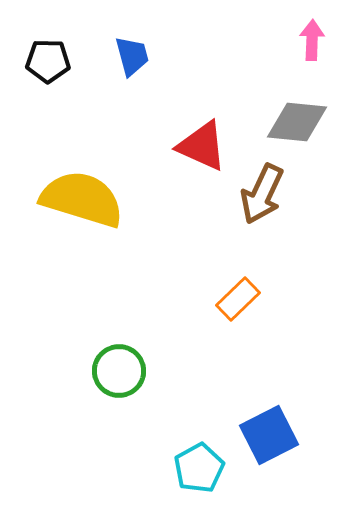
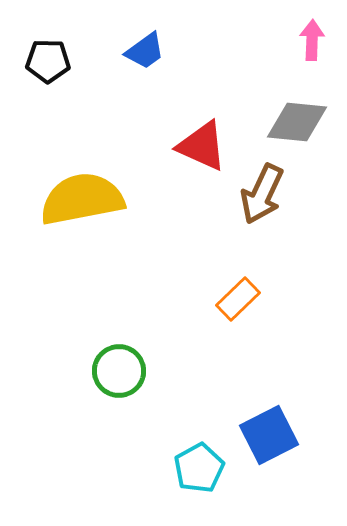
blue trapezoid: moved 13 px right, 5 px up; rotated 69 degrees clockwise
yellow semicircle: rotated 28 degrees counterclockwise
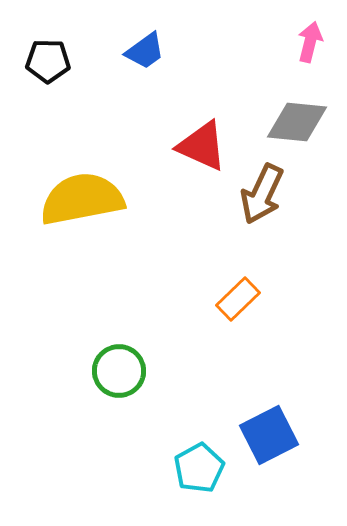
pink arrow: moved 2 px left, 2 px down; rotated 12 degrees clockwise
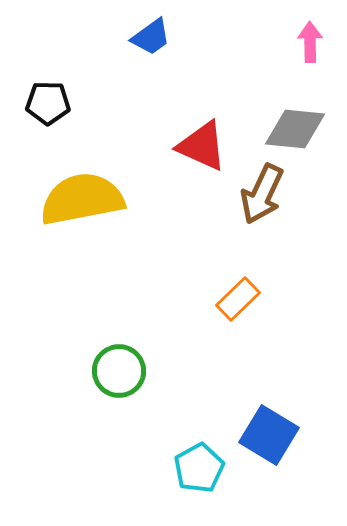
pink arrow: rotated 15 degrees counterclockwise
blue trapezoid: moved 6 px right, 14 px up
black pentagon: moved 42 px down
gray diamond: moved 2 px left, 7 px down
blue square: rotated 32 degrees counterclockwise
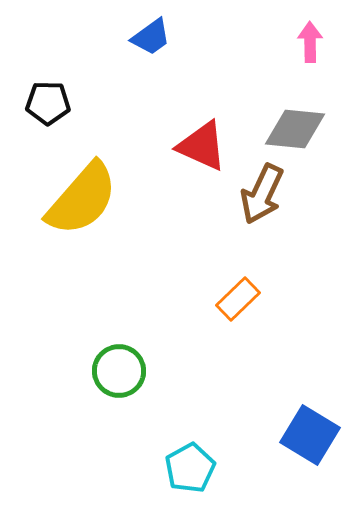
yellow semicircle: rotated 142 degrees clockwise
blue square: moved 41 px right
cyan pentagon: moved 9 px left
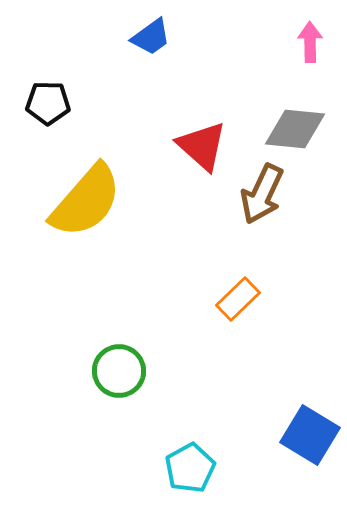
red triangle: rotated 18 degrees clockwise
yellow semicircle: moved 4 px right, 2 px down
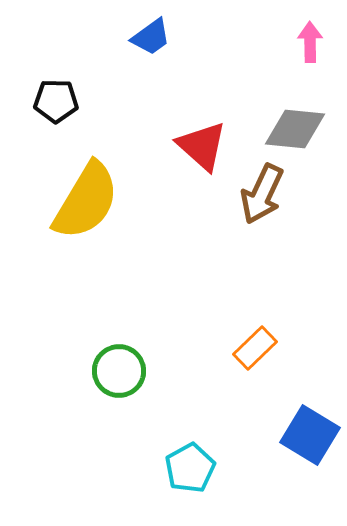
black pentagon: moved 8 px right, 2 px up
yellow semicircle: rotated 10 degrees counterclockwise
orange rectangle: moved 17 px right, 49 px down
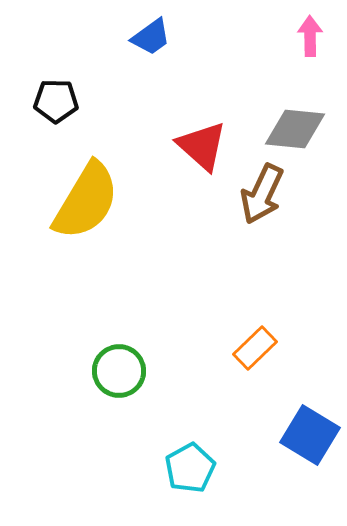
pink arrow: moved 6 px up
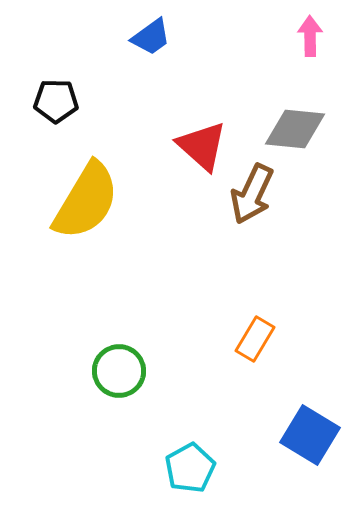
brown arrow: moved 10 px left
orange rectangle: moved 9 px up; rotated 15 degrees counterclockwise
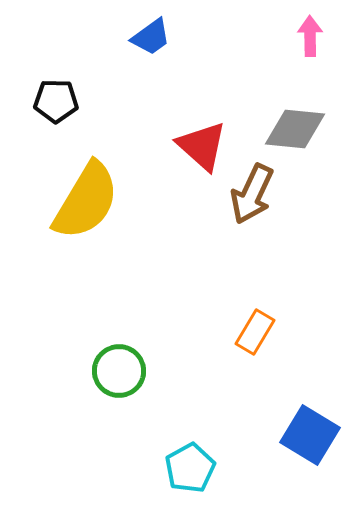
orange rectangle: moved 7 px up
